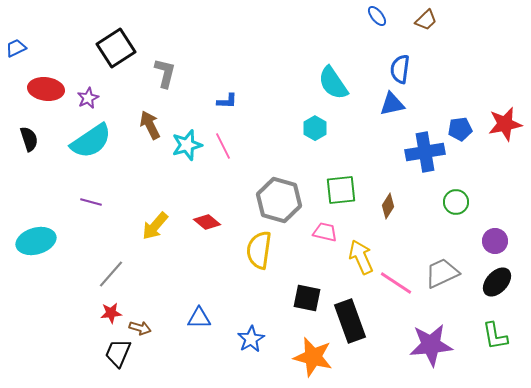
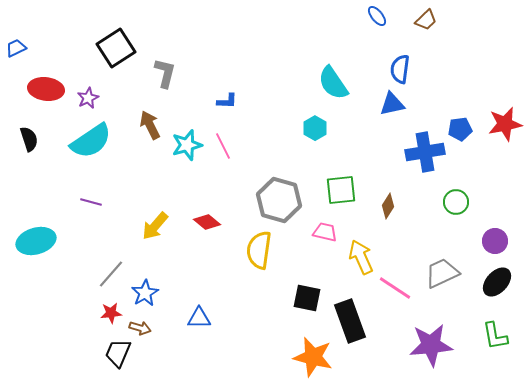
pink line at (396, 283): moved 1 px left, 5 px down
blue star at (251, 339): moved 106 px left, 46 px up
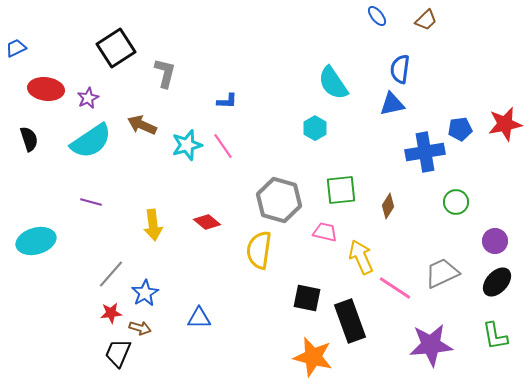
brown arrow at (150, 125): moved 8 px left; rotated 40 degrees counterclockwise
pink line at (223, 146): rotated 8 degrees counterclockwise
yellow arrow at (155, 226): moved 2 px left, 1 px up; rotated 48 degrees counterclockwise
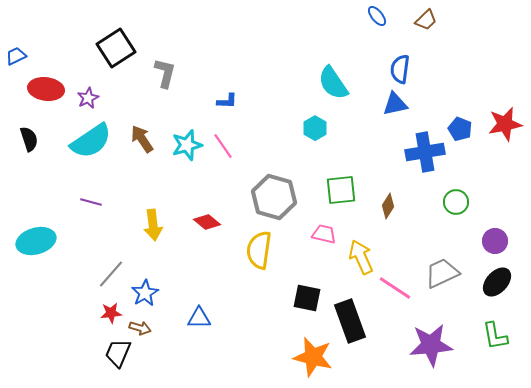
blue trapezoid at (16, 48): moved 8 px down
blue triangle at (392, 104): moved 3 px right
brown arrow at (142, 125): moved 14 px down; rotated 32 degrees clockwise
blue pentagon at (460, 129): rotated 30 degrees clockwise
gray hexagon at (279, 200): moved 5 px left, 3 px up
pink trapezoid at (325, 232): moved 1 px left, 2 px down
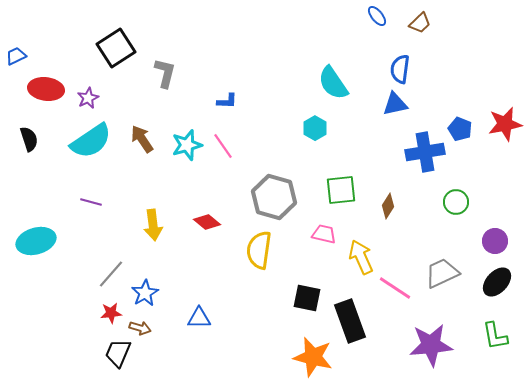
brown trapezoid at (426, 20): moved 6 px left, 3 px down
